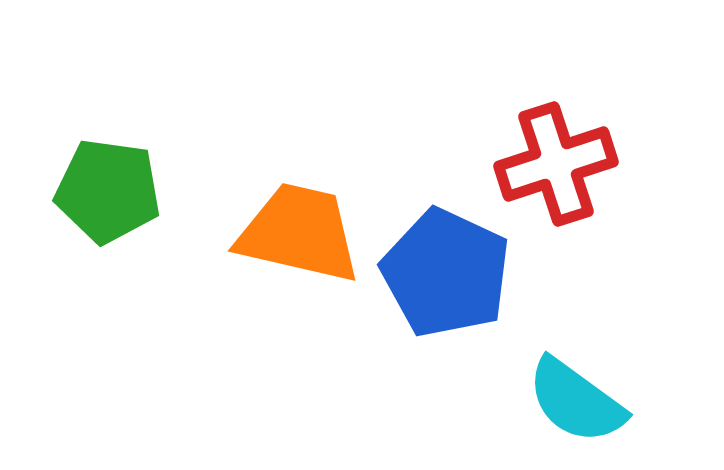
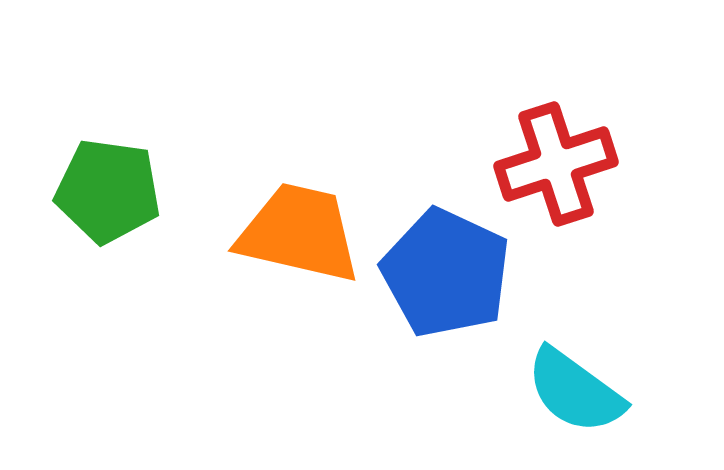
cyan semicircle: moved 1 px left, 10 px up
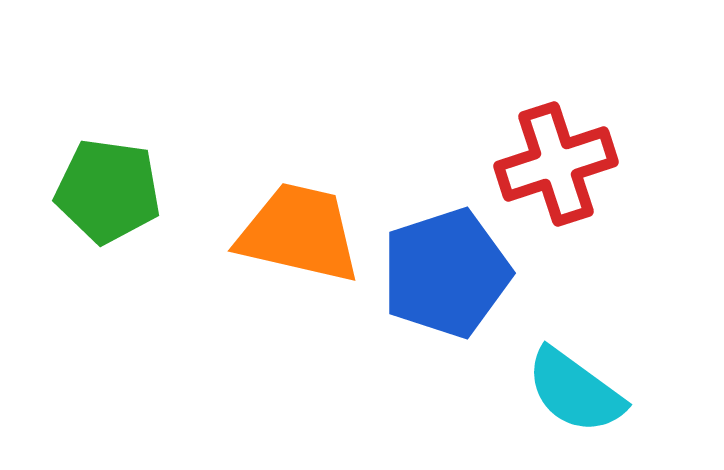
blue pentagon: rotated 29 degrees clockwise
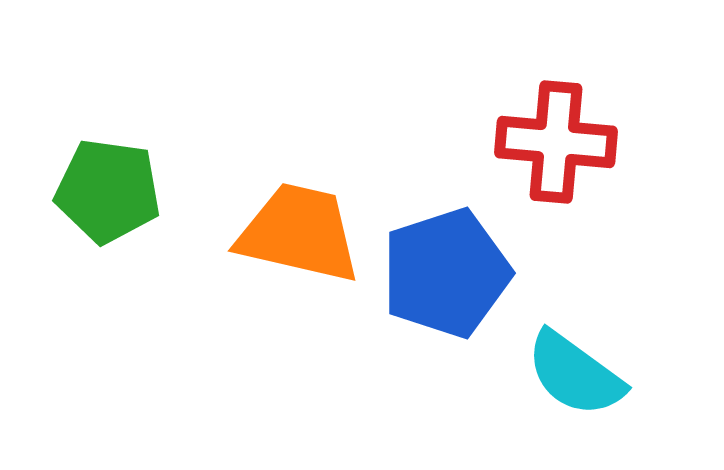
red cross: moved 22 px up; rotated 23 degrees clockwise
cyan semicircle: moved 17 px up
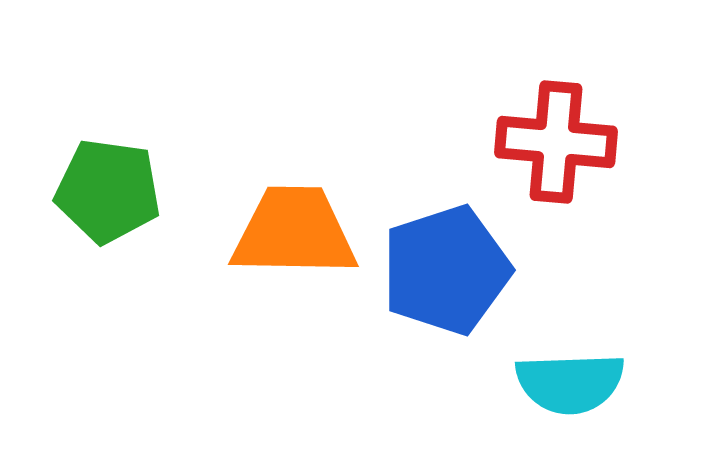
orange trapezoid: moved 5 px left, 1 px up; rotated 12 degrees counterclockwise
blue pentagon: moved 3 px up
cyan semicircle: moved 5 px left, 9 px down; rotated 38 degrees counterclockwise
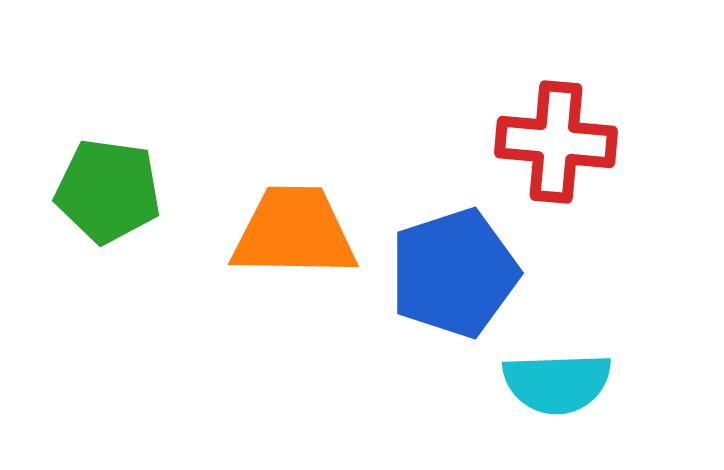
blue pentagon: moved 8 px right, 3 px down
cyan semicircle: moved 13 px left
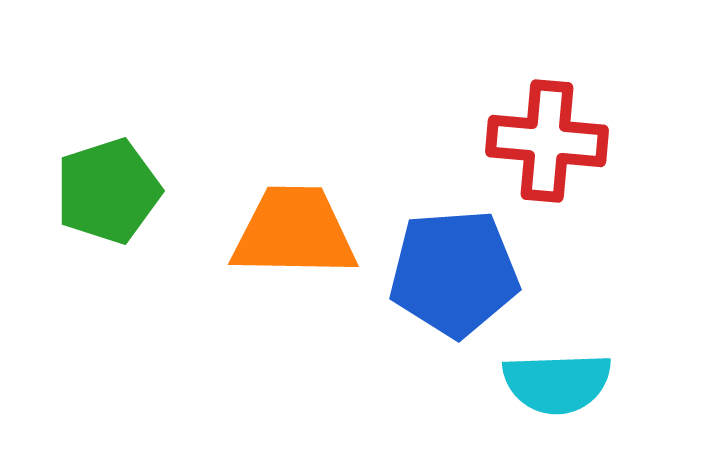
red cross: moved 9 px left, 1 px up
green pentagon: rotated 26 degrees counterclockwise
blue pentagon: rotated 14 degrees clockwise
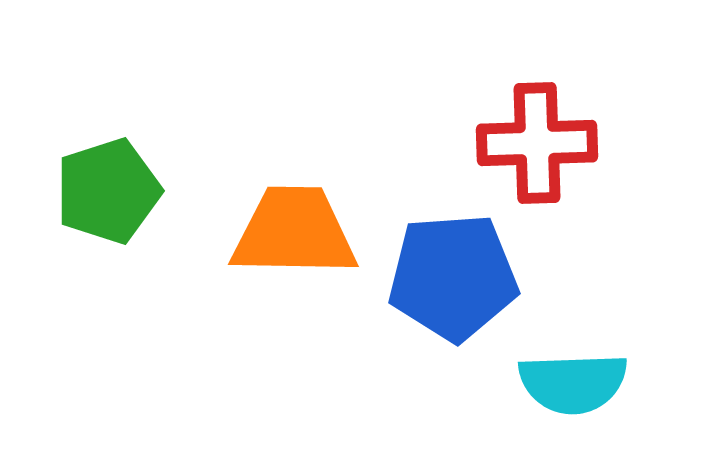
red cross: moved 10 px left, 2 px down; rotated 7 degrees counterclockwise
blue pentagon: moved 1 px left, 4 px down
cyan semicircle: moved 16 px right
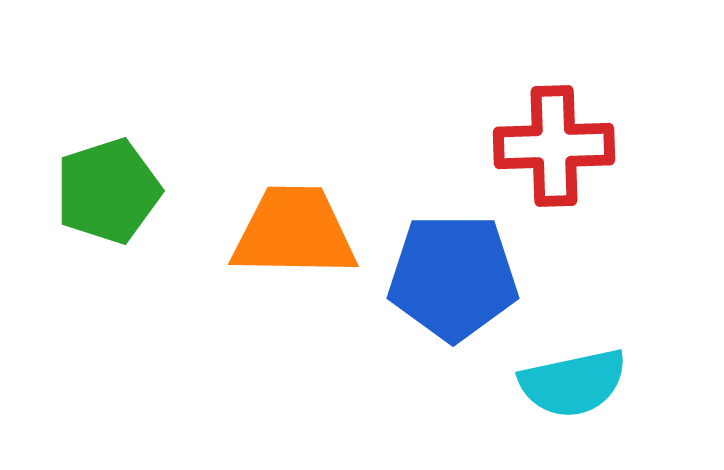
red cross: moved 17 px right, 3 px down
blue pentagon: rotated 4 degrees clockwise
cyan semicircle: rotated 10 degrees counterclockwise
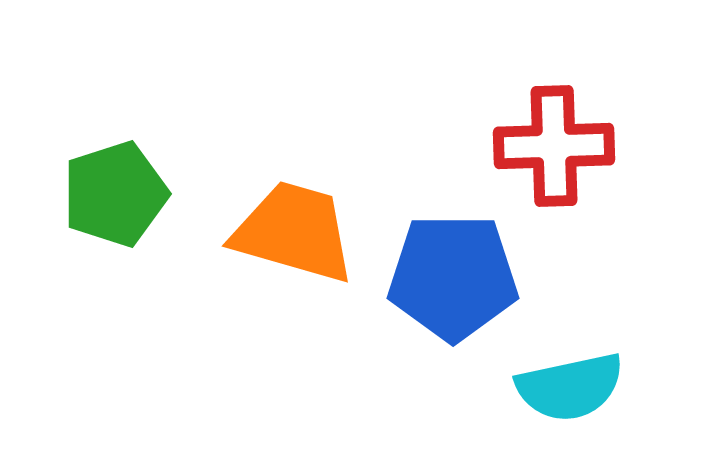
green pentagon: moved 7 px right, 3 px down
orange trapezoid: rotated 15 degrees clockwise
cyan semicircle: moved 3 px left, 4 px down
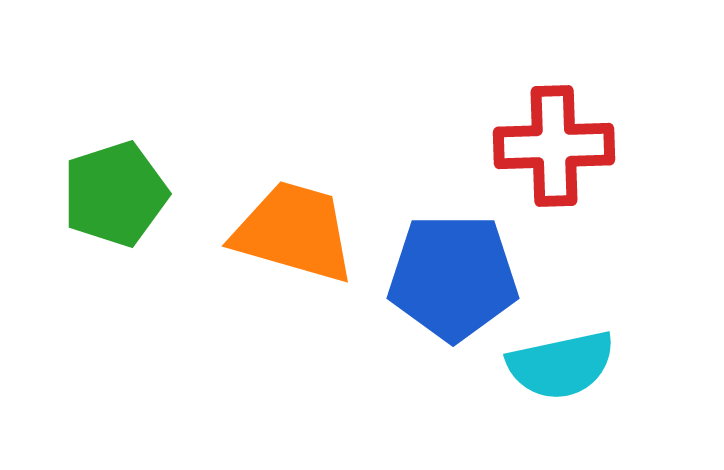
cyan semicircle: moved 9 px left, 22 px up
